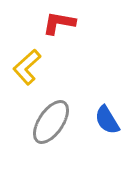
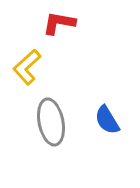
gray ellipse: rotated 45 degrees counterclockwise
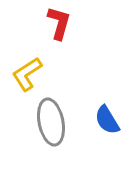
red L-shape: rotated 96 degrees clockwise
yellow L-shape: moved 7 px down; rotated 9 degrees clockwise
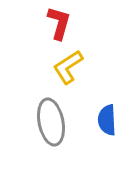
yellow L-shape: moved 41 px right, 7 px up
blue semicircle: rotated 28 degrees clockwise
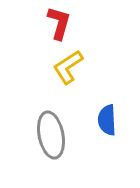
gray ellipse: moved 13 px down
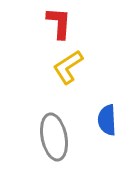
red L-shape: rotated 12 degrees counterclockwise
gray ellipse: moved 3 px right, 2 px down
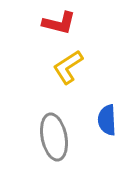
red L-shape: rotated 100 degrees clockwise
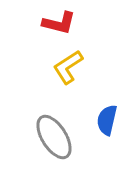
blue semicircle: rotated 16 degrees clockwise
gray ellipse: rotated 21 degrees counterclockwise
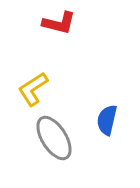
yellow L-shape: moved 35 px left, 22 px down
gray ellipse: moved 1 px down
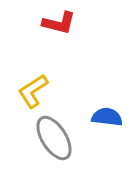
yellow L-shape: moved 2 px down
blue semicircle: moved 3 px up; rotated 84 degrees clockwise
